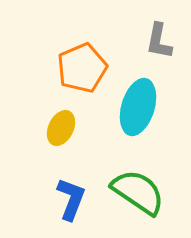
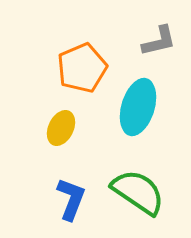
gray L-shape: rotated 114 degrees counterclockwise
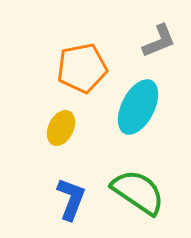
gray L-shape: rotated 9 degrees counterclockwise
orange pentagon: rotated 12 degrees clockwise
cyan ellipse: rotated 10 degrees clockwise
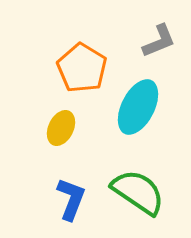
orange pentagon: rotated 30 degrees counterclockwise
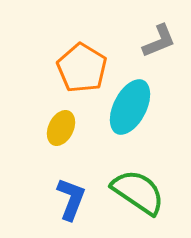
cyan ellipse: moved 8 px left
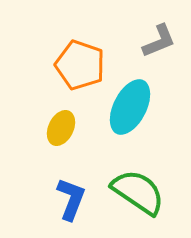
orange pentagon: moved 2 px left, 3 px up; rotated 12 degrees counterclockwise
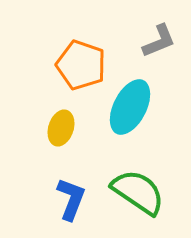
orange pentagon: moved 1 px right
yellow ellipse: rotated 8 degrees counterclockwise
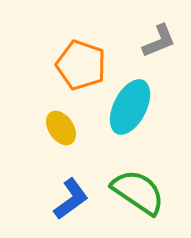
yellow ellipse: rotated 52 degrees counterclockwise
blue L-shape: rotated 33 degrees clockwise
